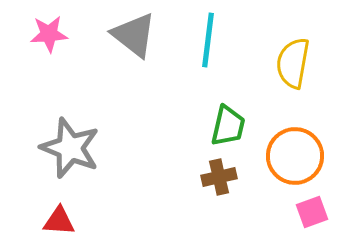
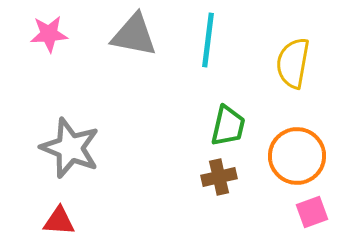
gray triangle: rotated 27 degrees counterclockwise
orange circle: moved 2 px right
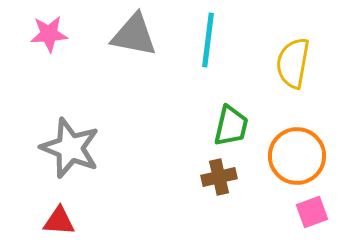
green trapezoid: moved 3 px right
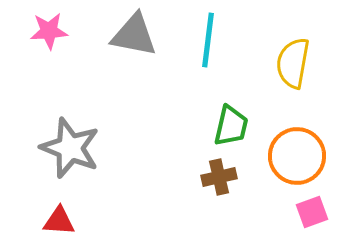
pink star: moved 3 px up
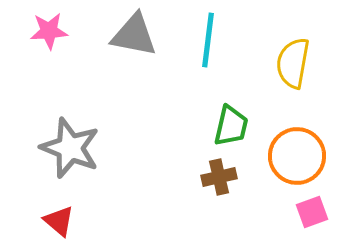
red triangle: rotated 36 degrees clockwise
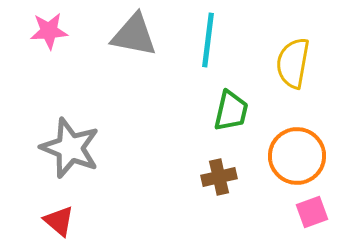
green trapezoid: moved 15 px up
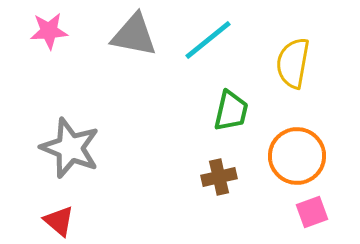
cyan line: rotated 44 degrees clockwise
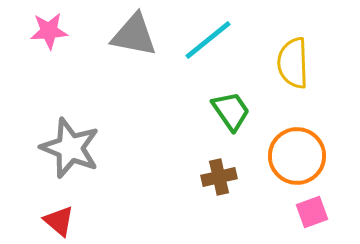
yellow semicircle: rotated 12 degrees counterclockwise
green trapezoid: rotated 48 degrees counterclockwise
